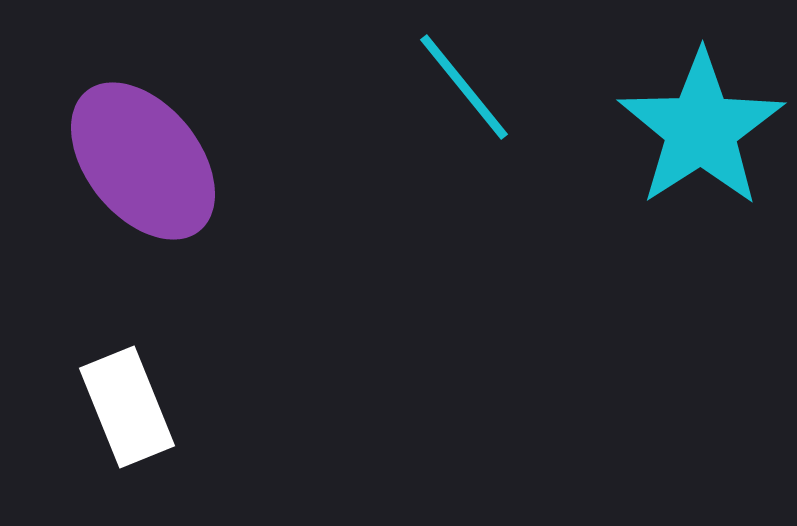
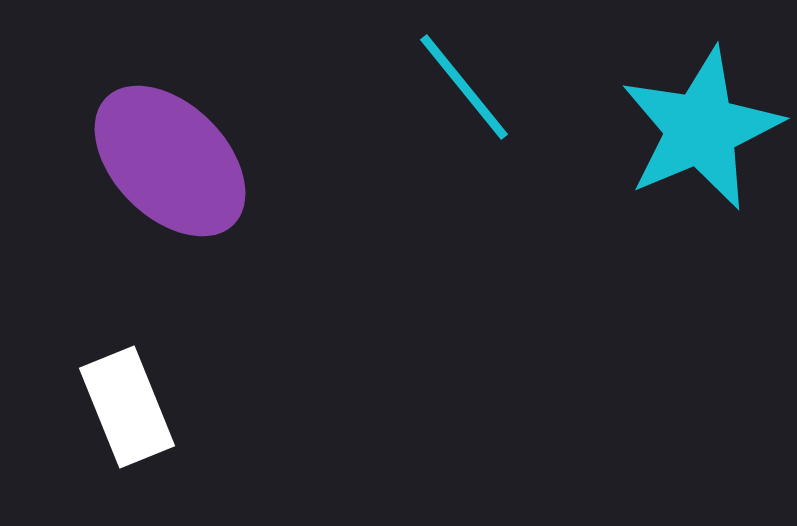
cyan star: rotated 10 degrees clockwise
purple ellipse: moved 27 px right; rotated 6 degrees counterclockwise
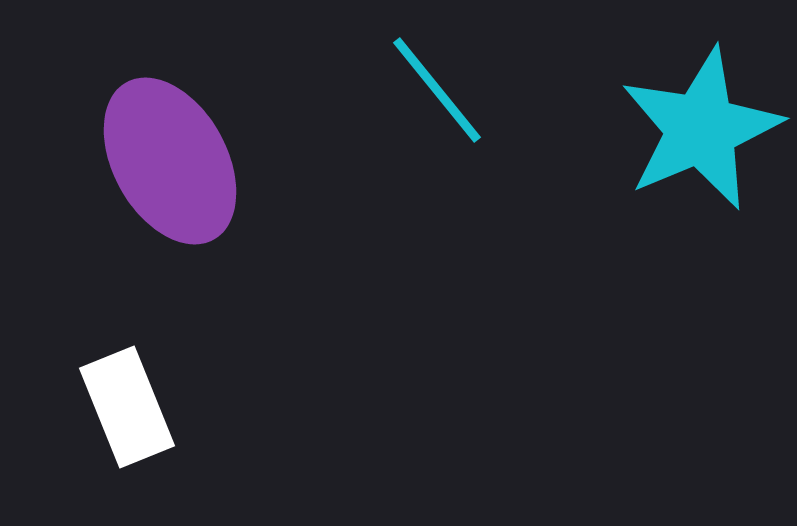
cyan line: moved 27 px left, 3 px down
purple ellipse: rotated 16 degrees clockwise
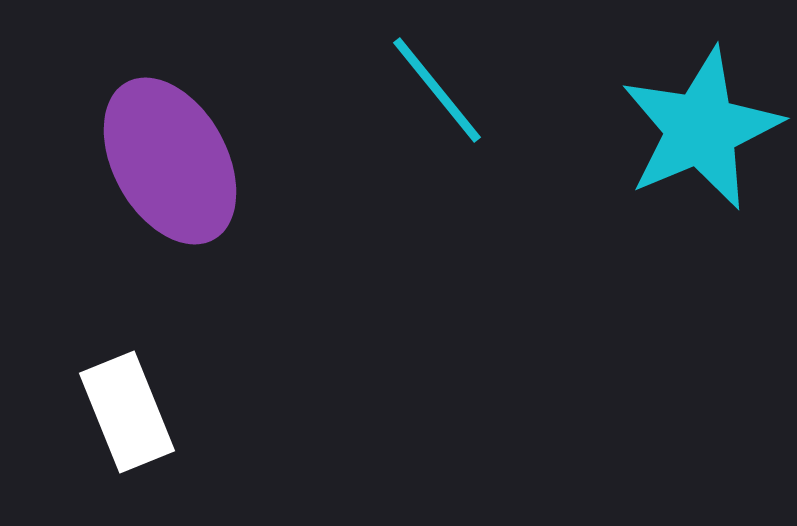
white rectangle: moved 5 px down
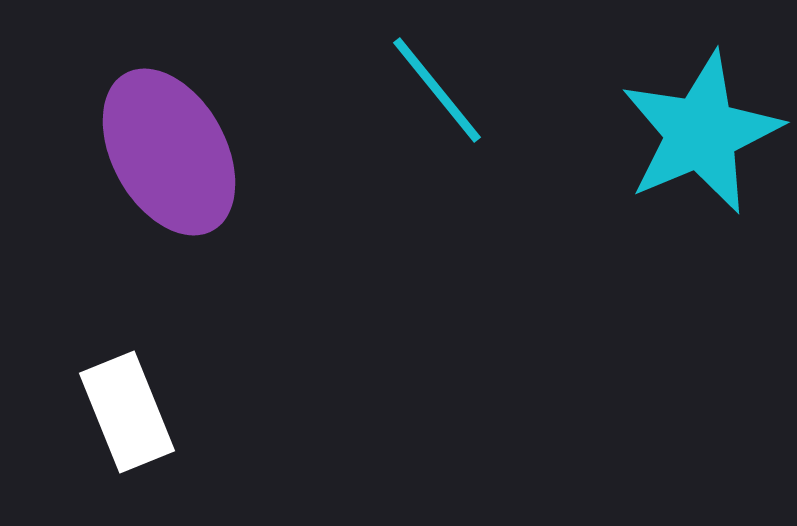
cyan star: moved 4 px down
purple ellipse: moved 1 px left, 9 px up
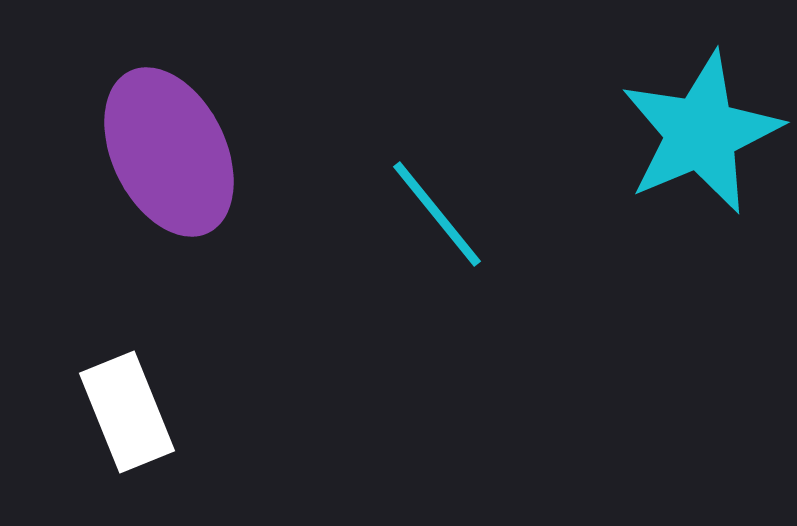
cyan line: moved 124 px down
purple ellipse: rotated 3 degrees clockwise
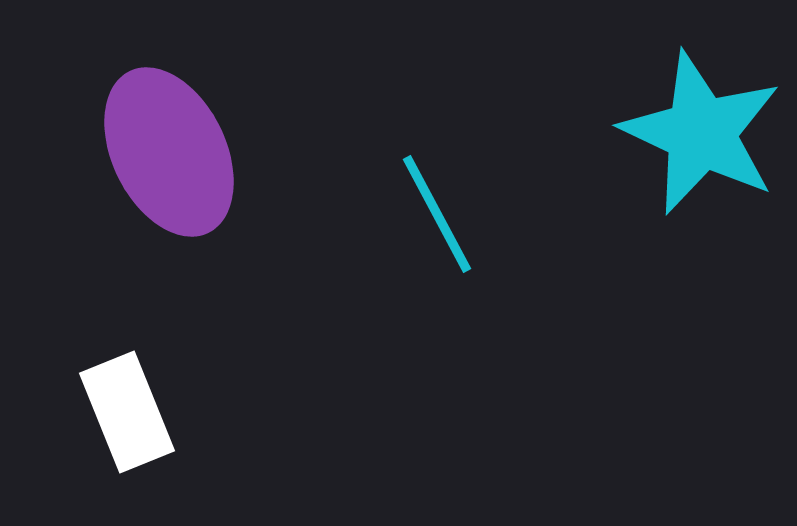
cyan star: rotated 24 degrees counterclockwise
cyan line: rotated 11 degrees clockwise
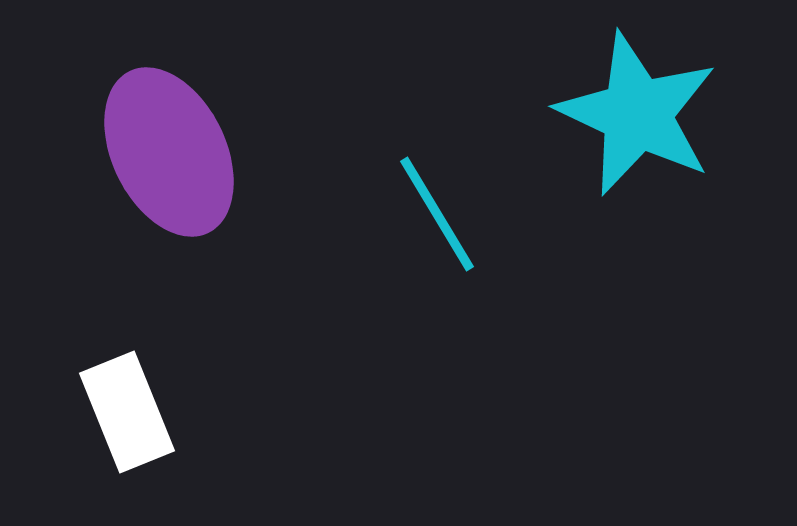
cyan star: moved 64 px left, 19 px up
cyan line: rotated 3 degrees counterclockwise
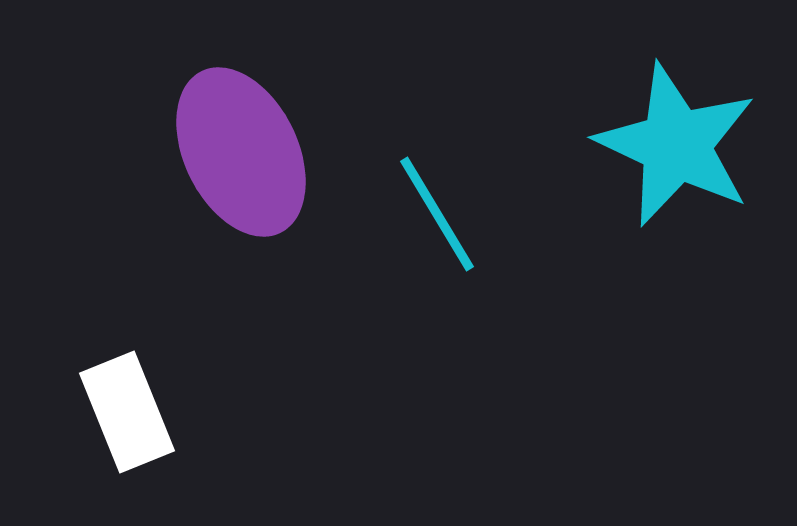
cyan star: moved 39 px right, 31 px down
purple ellipse: moved 72 px right
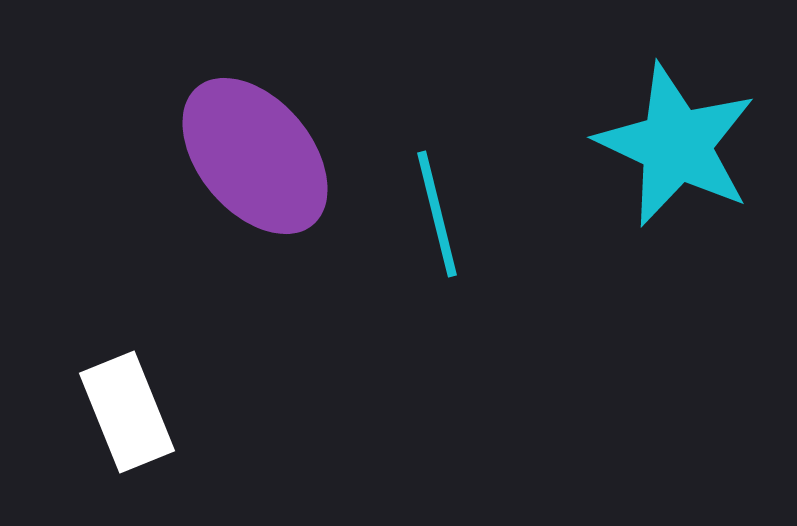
purple ellipse: moved 14 px right, 4 px down; rotated 14 degrees counterclockwise
cyan line: rotated 17 degrees clockwise
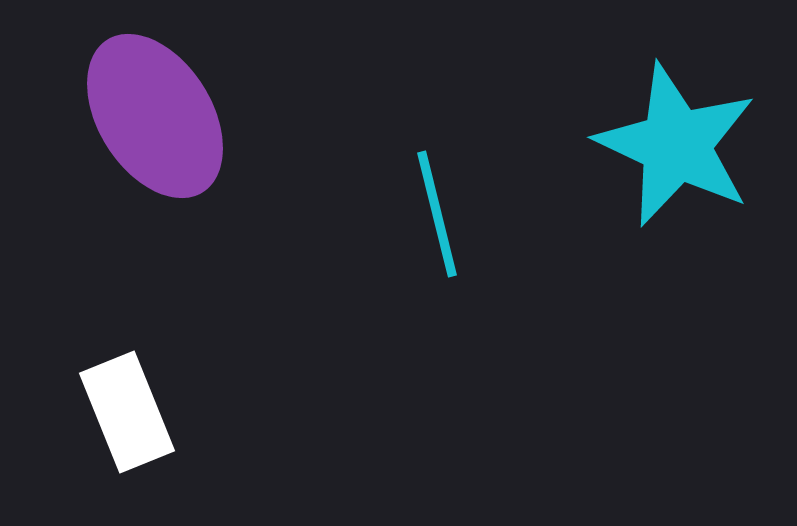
purple ellipse: moved 100 px left, 40 px up; rotated 8 degrees clockwise
